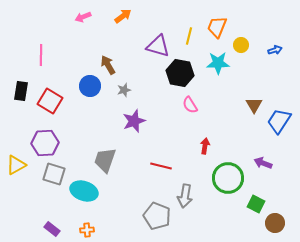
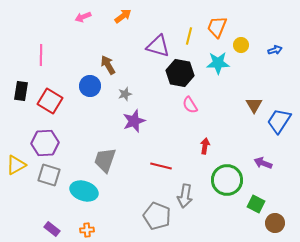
gray star: moved 1 px right, 4 px down
gray square: moved 5 px left, 1 px down
green circle: moved 1 px left, 2 px down
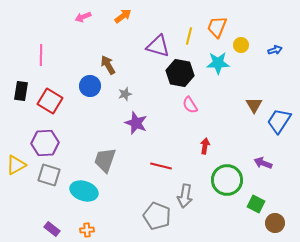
purple star: moved 2 px right, 2 px down; rotated 30 degrees counterclockwise
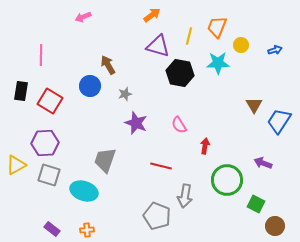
orange arrow: moved 29 px right, 1 px up
pink semicircle: moved 11 px left, 20 px down
brown circle: moved 3 px down
